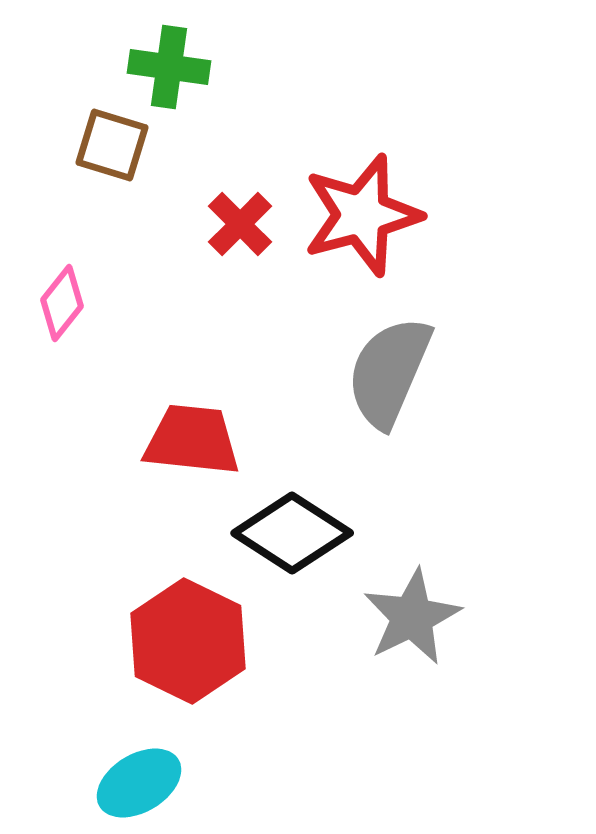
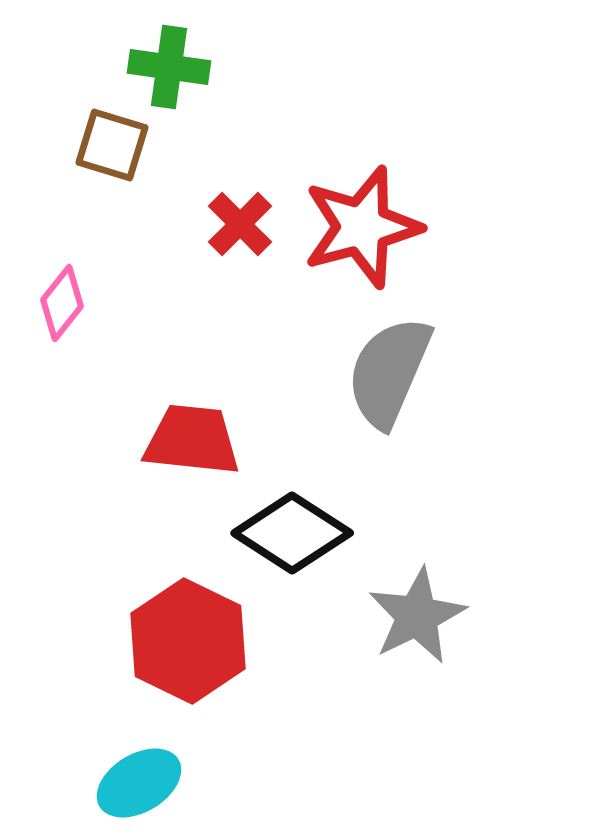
red star: moved 12 px down
gray star: moved 5 px right, 1 px up
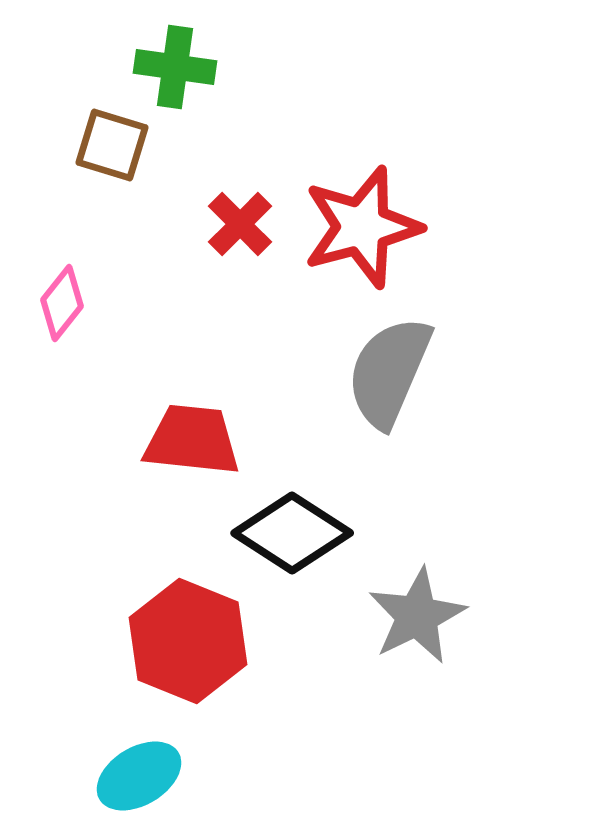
green cross: moved 6 px right
red hexagon: rotated 4 degrees counterclockwise
cyan ellipse: moved 7 px up
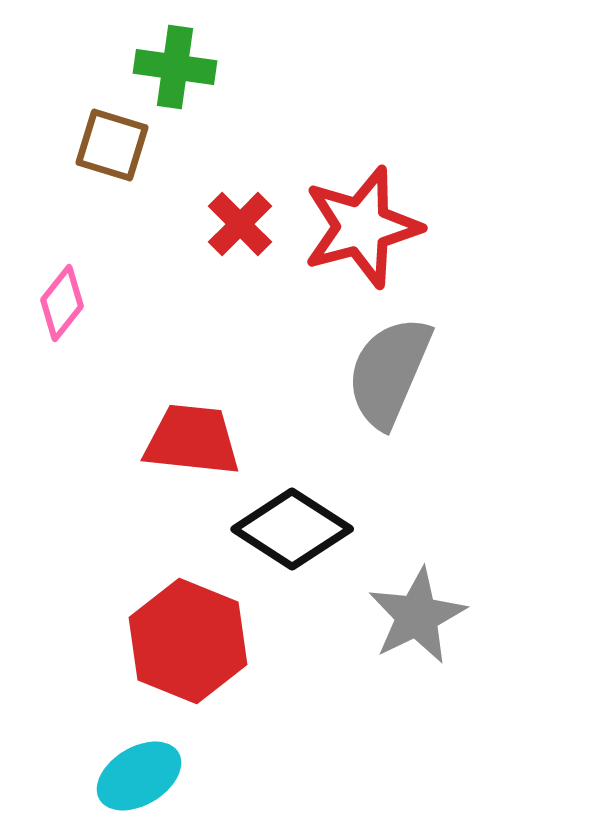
black diamond: moved 4 px up
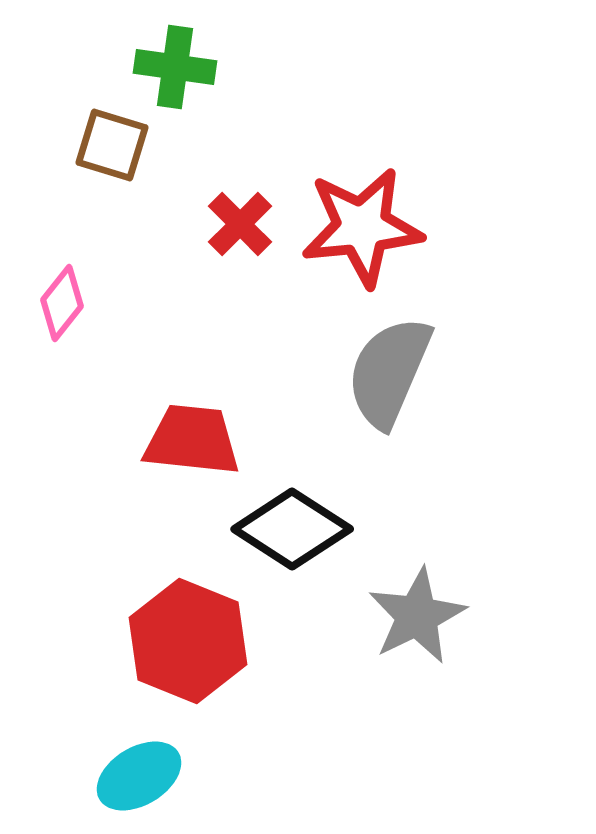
red star: rotated 9 degrees clockwise
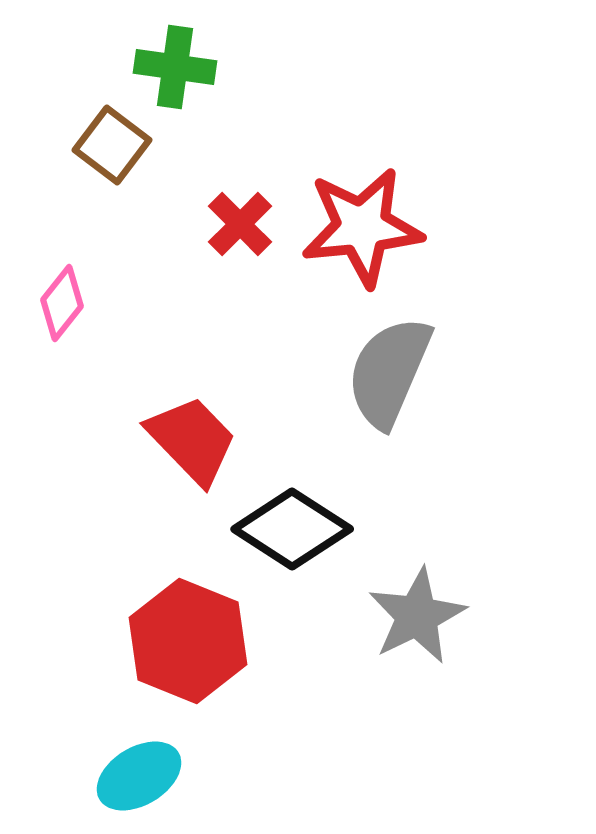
brown square: rotated 20 degrees clockwise
red trapezoid: rotated 40 degrees clockwise
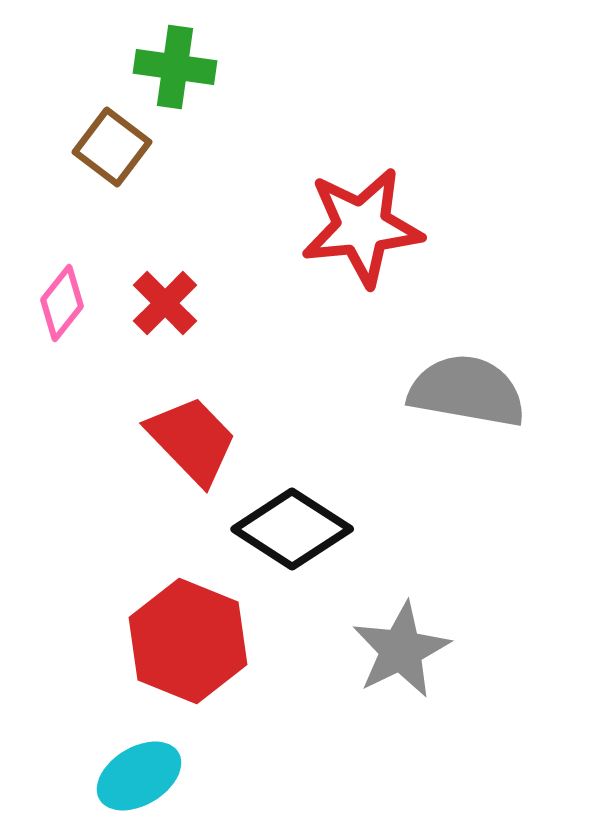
brown square: moved 2 px down
red cross: moved 75 px left, 79 px down
gray semicircle: moved 78 px right, 19 px down; rotated 77 degrees clockwise
gray star: moved 16 px left, 34 px down
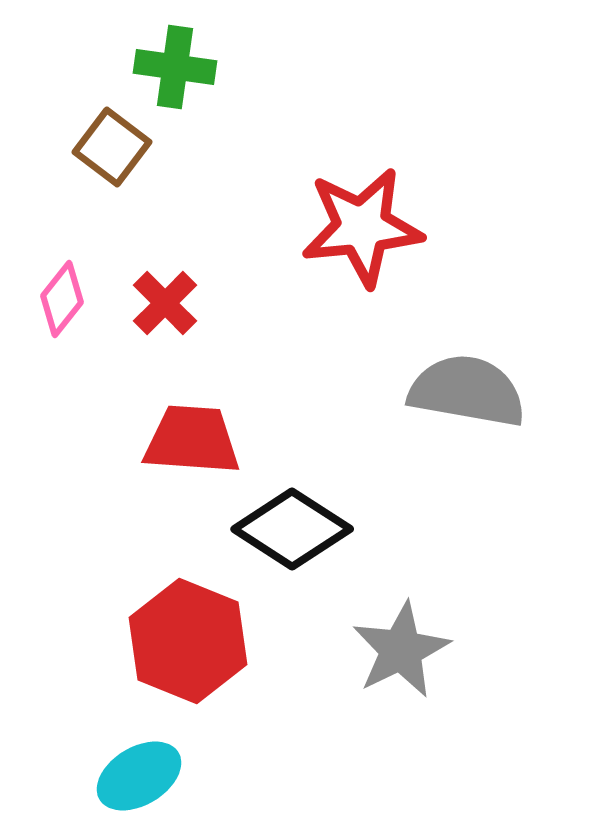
pink diamond: moved 4 px up
red trapezoid: rotated 42 degrees counterclockwise
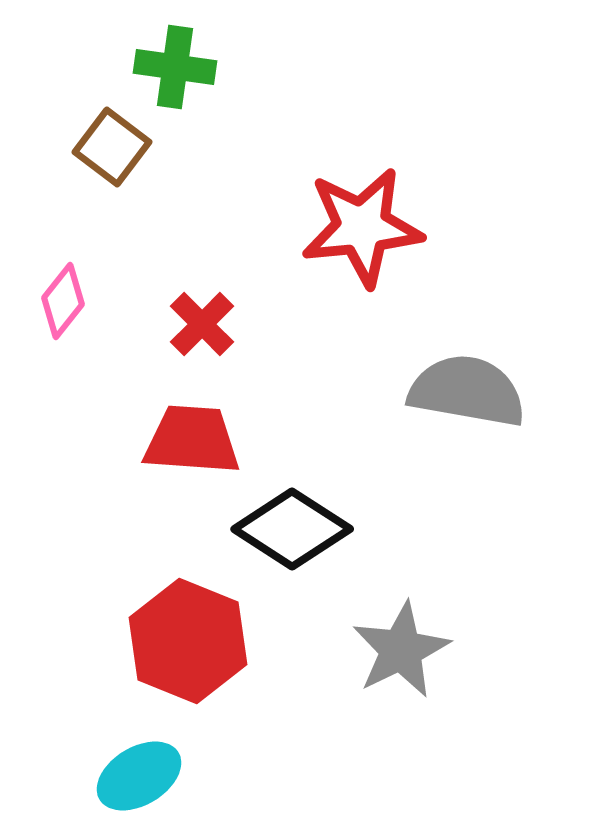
pink diamond: moved 1 px right, 2 px down
red cross: moved 37 px right, 21 px down
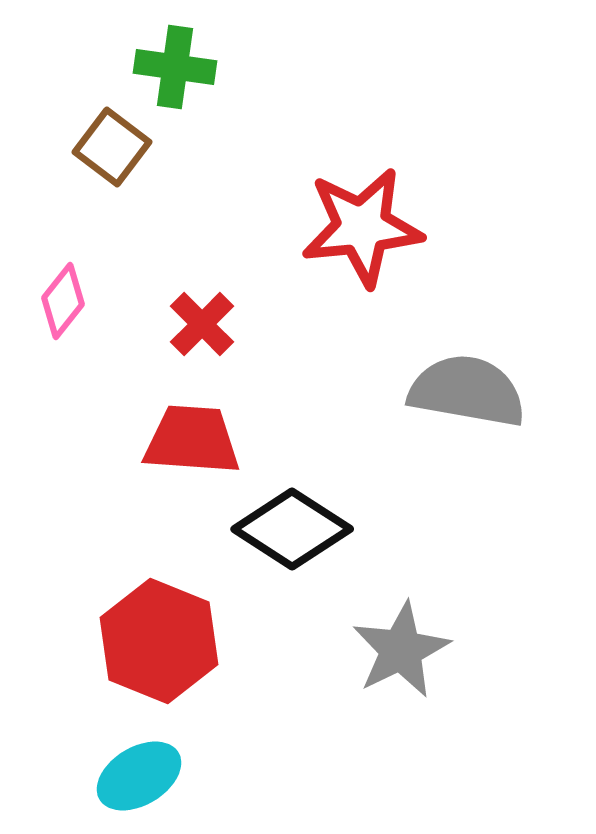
red hexagon: moved 29 px left
